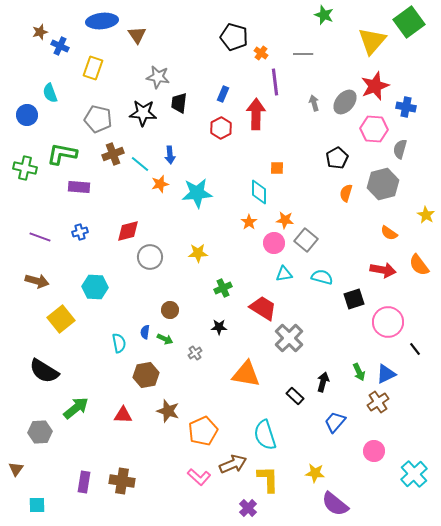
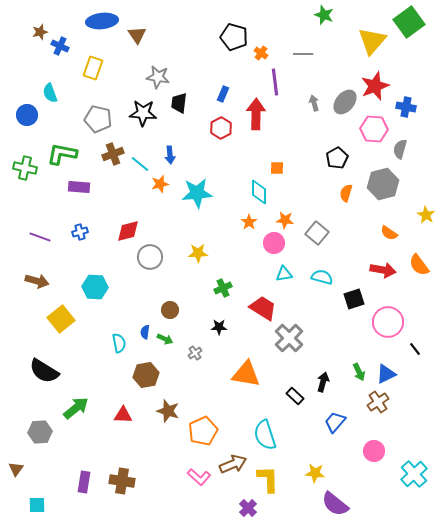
gray square at (306, 240): moved 11 px right, 7 px up
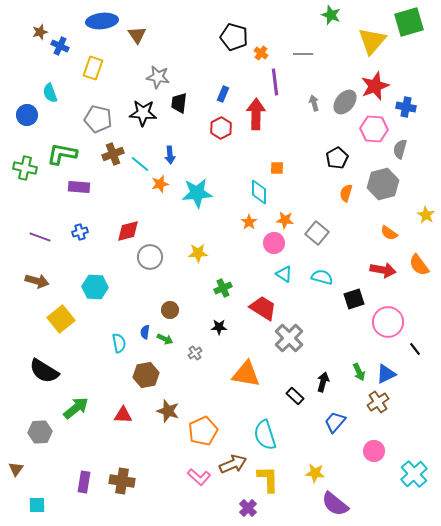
green star at (324, 15): moved 7 px right
green square at (409, 22): rotated 20 degrees clockwise
cyan triangle at (284, 274): rotated 42 degrees clockwise
